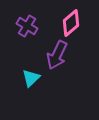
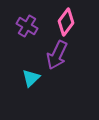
pink diamond: moved 5 px left, 1 px up; rotated 12 degrees counterclockwise
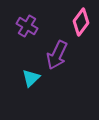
pink diamond: moved 15 px right
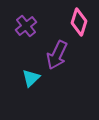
pink diamond: moved 2 px left; rotated 20 degrees counterclockwise
purple cross: moved 1 px left; rotated 20 degrees clockwise
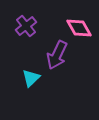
pink diamond: moved 6 px down; rotated 48 degrees counterclockwise
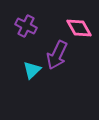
purple cross: rotated 25 degrees counterclockwise
cyan triangle: moved 1 px right, 8 px up
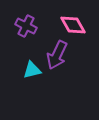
pink diamond: moved 6 px left, 3 px up
cyan triangle: rotated 30 degrees clockwise
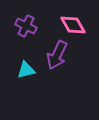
cyan triangle: moved 6 px left
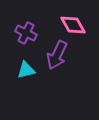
purple cross: moved 7 px down
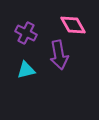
purple arrow: moved 2 px right; rotated 36 degrees counterclockwise
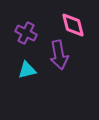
pink diamond: rotated 16 degrees clockwise
cyan triangle: moved 1 px right
